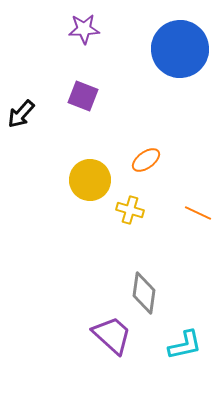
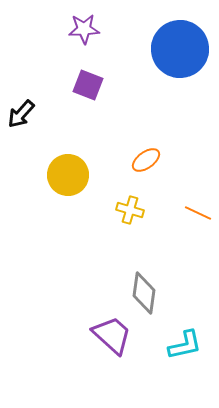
purple square: moved 5 px right, 11 px up
yellow circle: moved 22 px left, 5 px up
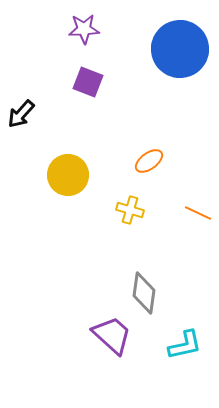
purple square: moved 3 px up
orange ellipse: moved 3 px right, 1 px down
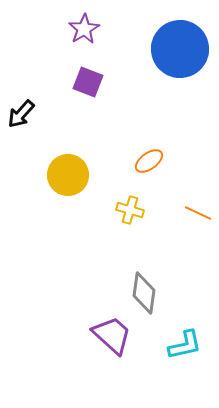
purple star: rotated 28 degrees counterclockwise
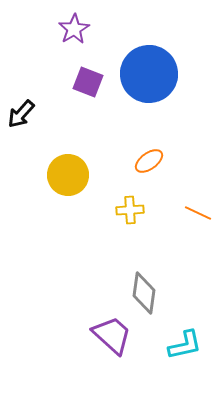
purple star: moved 10 px left
blue circle: moved 31 px left, 25 px down
yellow cross: rotated 20 degrees counterclockwise
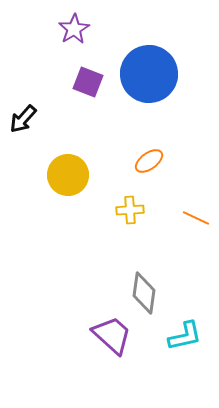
black arrow: moved 2 px right, 5 px down
orange line: moved 2 px left, 5 px down
cyan L-shape: moved 9 px up
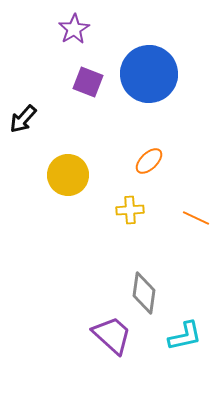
orange ellipse: rotated 8 degrees counterclockwise
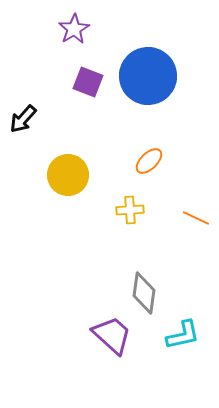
blue circle: moved 1 px left, 2 px down
cyan L-shape: moved 2 px left, 1 px up
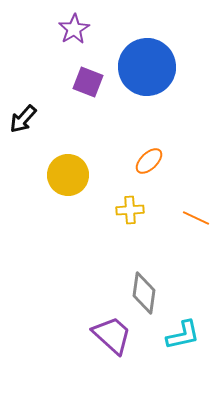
blue circle: moved 1 px left, 9 px up
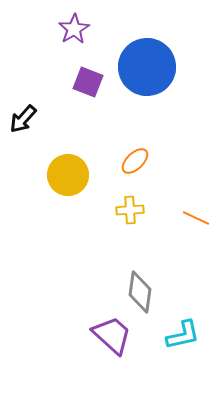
orange ellipse: moved 14 px left
gray diamond: moved 4 px left, 1 px up
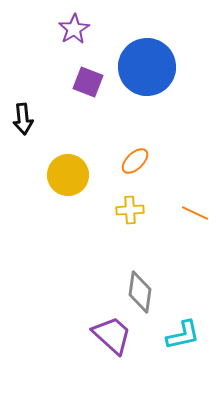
black arrow: rotated 48 degrees counterclockwise
orange line: moved 1 px left, 5 px up
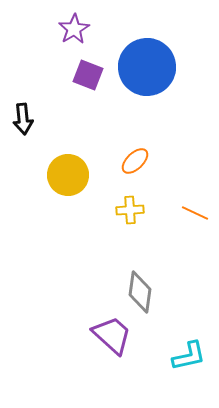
purple square: moved 7 px up
cyan L-shape: moved 6 px right, 21 px down
